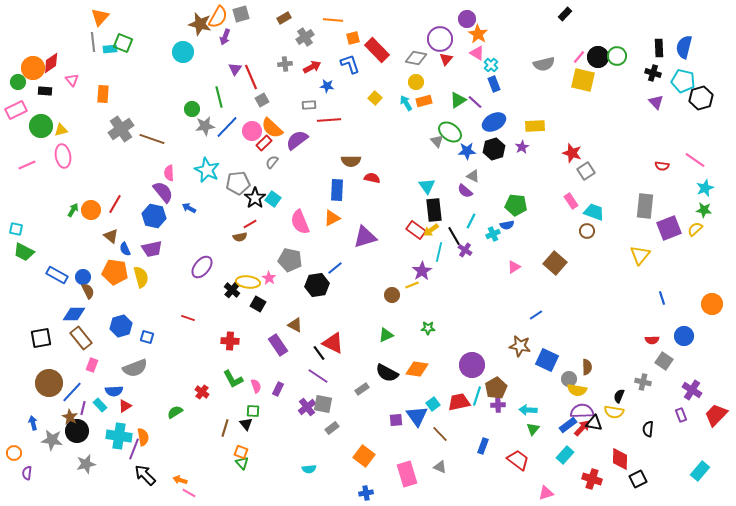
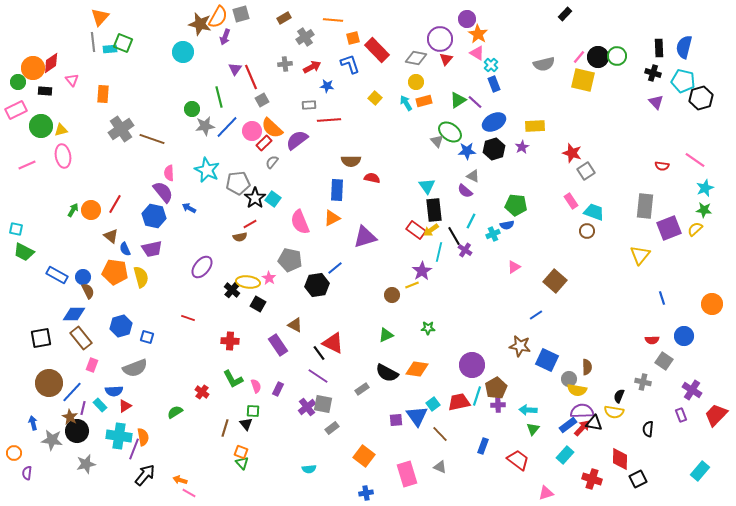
brown square at (555, 263): moved 18 px down
black arrow at (145, 475): rotated 85 degrees clockwise
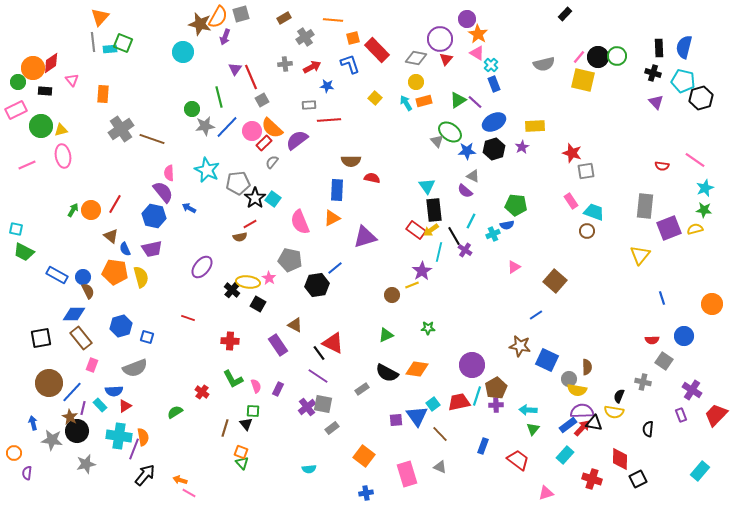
gray square at (586, 171): rotated 24 degrees clockwise
yellow semicircle at (695, 229): rotated 28 degrees clockwise
purple cross at (498, 405): moved 2 px left
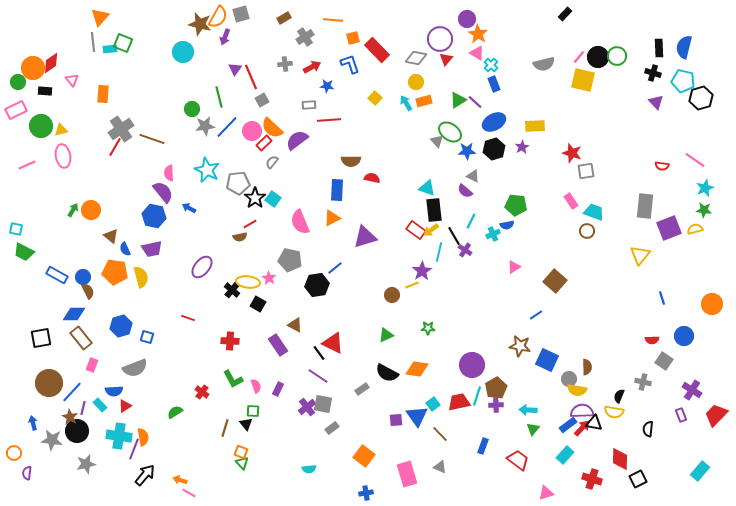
cyan triangle at (427, 186): moved 2 px down; rotated 36 degrees counterclockwise
red line at (115, 204): moved 57 px up
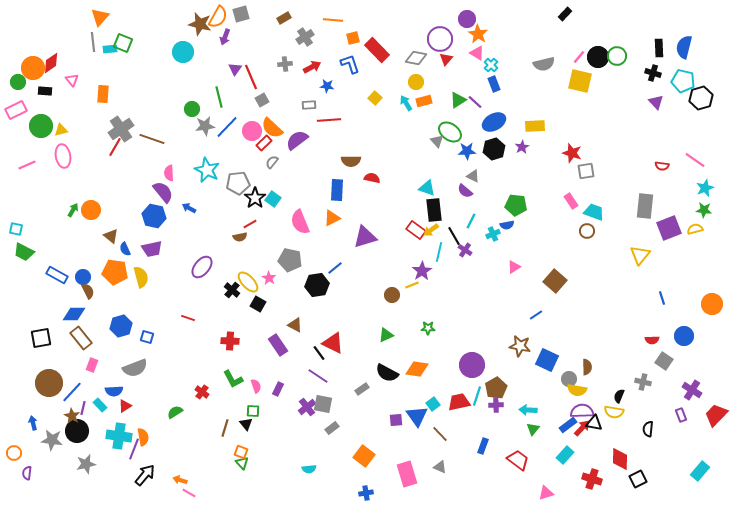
yellow square at (583, 80): moved 3 px left, 1 px down
yellow ellipse at (248, 282): rotated 40 degrees clockwise
brown star at (70, 417): moved 2 px right, 1 px up
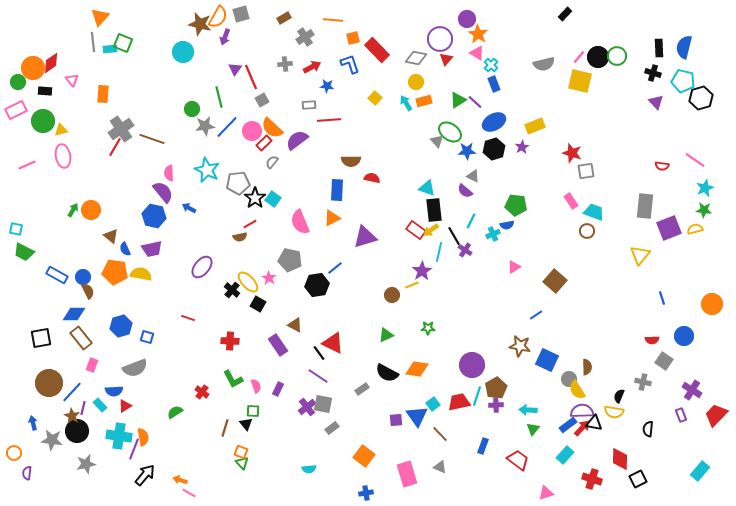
green circle at (41, 126): moved 2 px right, 5 px up
yellow rectangle at (535, 126): rotated 18 degrees counterclockwise
yellow semicircle at (141, 277): moved 3 px up; rotated 65 degrees counterclockwise
yellow semicircle at (577, 390): rotated 48 degrees clockwise
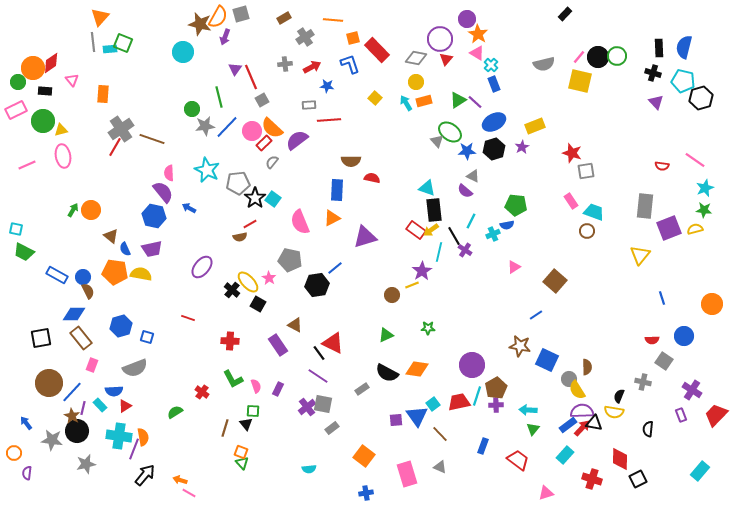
blue arrow at (33, 423): moved 7 px left; rotated 24 degrees counterclockwise
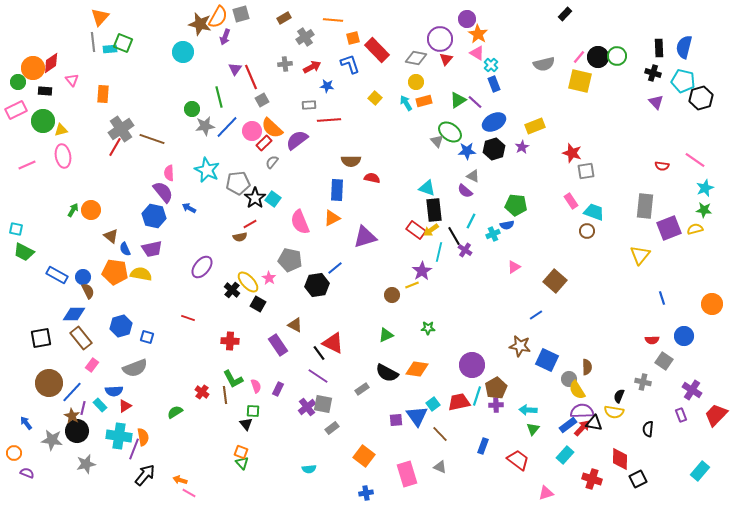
pink rectangle at (92, 365): rotated 16 degrees clockwise
brown line at (225, 428): moved 33 px up; rotated 24 degrees counterclockwise
purple semicircle at (27, 473): rotated 104 degrees clockwise
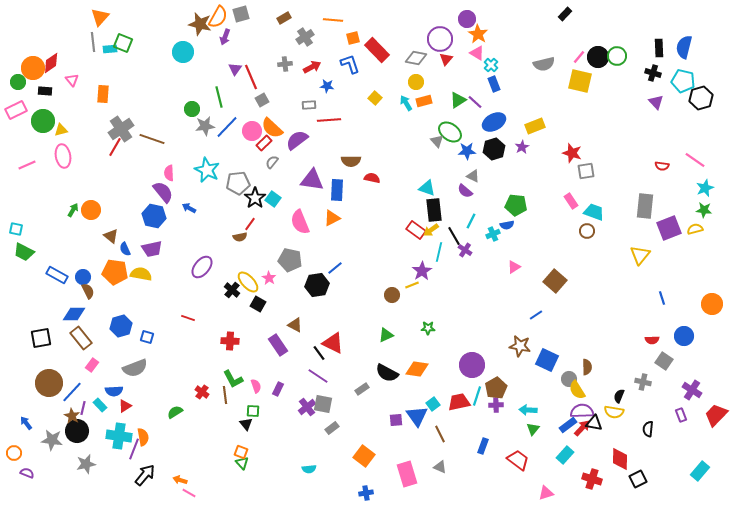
red line at (250, 224): rotated 24 degrees counterclockwise
purple triangle at (365, 237): moved 53 px left, 57 px up; rotated 25 degrees clockwise
brown line at (440, 434): rotated 18 degrees clockwise
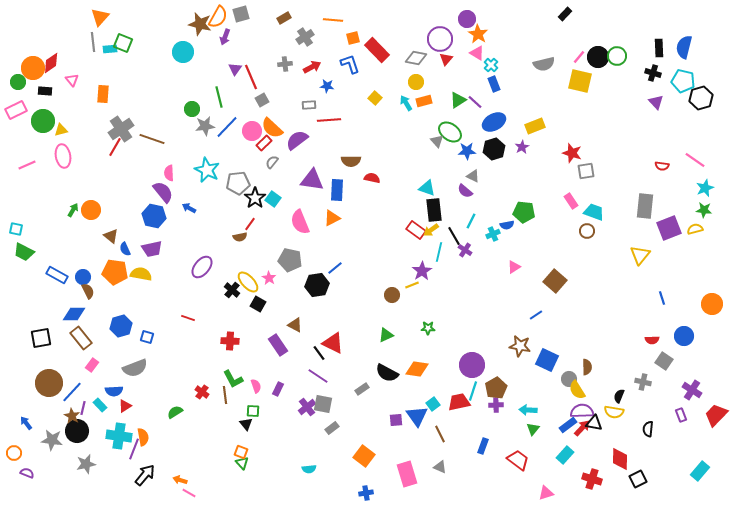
green pentagon at (516, 205): moved 8 px right, 7 px down
cyan line at (477, 396): moved 4 px left, 5 px up
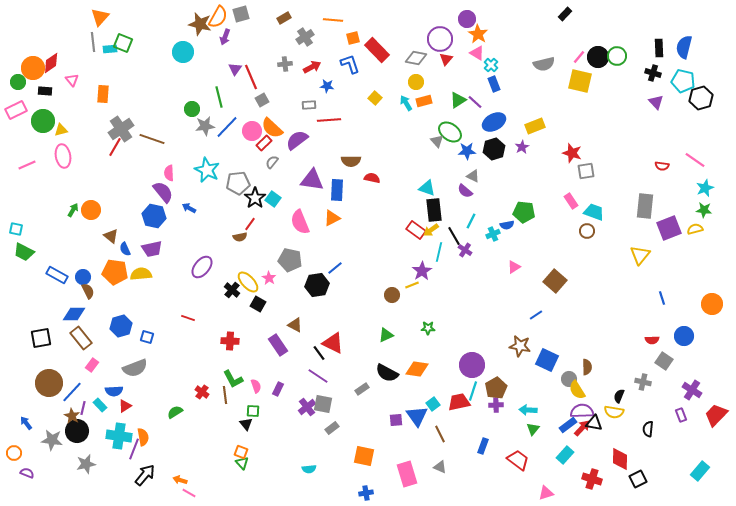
yellow semicircle at (141, 274): rotated 15 degrees counterclockwise
orange square at (364, 456): rotated 25 degrees counterclockwise
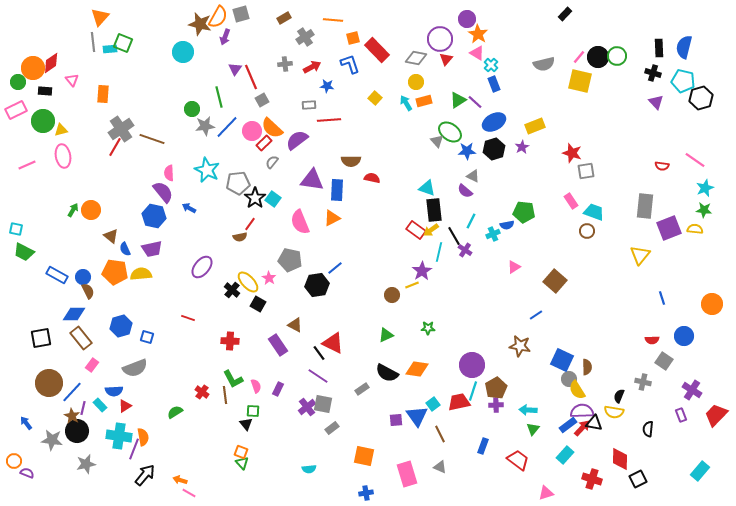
yellow semicircle at (695, 229): rotated 21 degrees clockwise
blue square at (547, 360): moved 15 px right
orange circle at (14, 453): moved 8 px down
